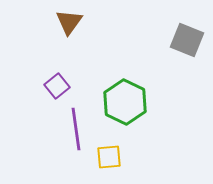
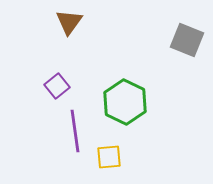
purple line: moved 1 px left, 2 px down
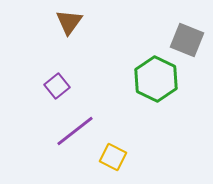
green hexagon: moved 31 px right, 23 px up
purple line: rotated 60 degrees clockwise
yellow square: moved 4 px right; rotated 32 degrees clockwise
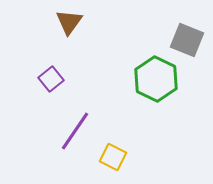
purple square: moved 6 px left, 7 px up
purple line: rotated 18 degrees counterclockwise
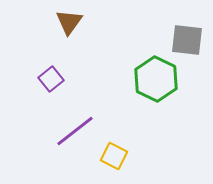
gray square: rotated 16 degrees counterclockwise
purple line: rotated 18 degrees clockwise
yellow square: moved 1 px right, 1 px up
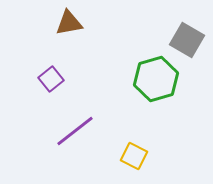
brown triangle: moved 1 px down; rotated 44 degrees clockwise
gray square: rotated 24 degrees clockwise
green hexagon: rotated 18 degrees clockwise
yellow square: moved 20 px right
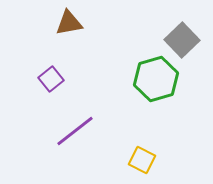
gray square: moved 5 px left; rotated 16 degrees clockwise
yellow square: moved 8 px right, 4 px down
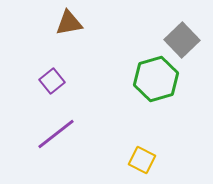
purple square: moved 1 px right, 2 px down
purple line: moved 19 px left, 3 px down
